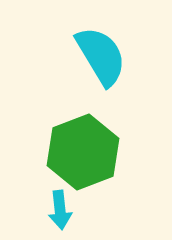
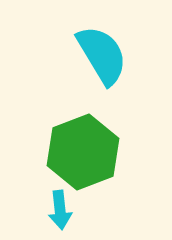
cyan semicircle: moved 1 px right, 1 px up
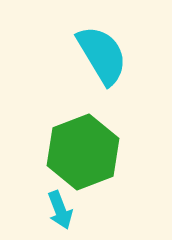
cyan arrow: rotated 15 degrees counterclockwise
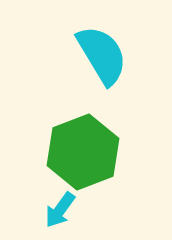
cyan arrow: rotated 57 degrees clockwise
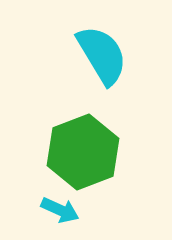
cyan arrow: rotated 102 degrees counterclockwise
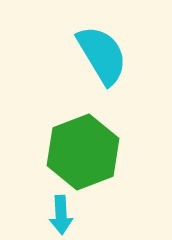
cyan arrow: moved 1 px right, 5 px down; rotated 63 degrees clockwise
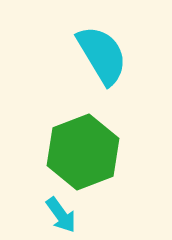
cyan arrow: rotated 33 degrees counterclockwise
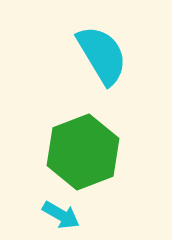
cyan arrow: rotated 24 degrees counterclockwise
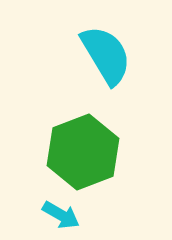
cyan semicircle: moved 4 px right
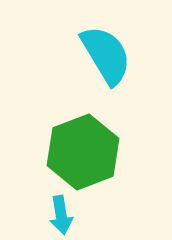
cyan arrow: rotated 51 degrees clockwise
